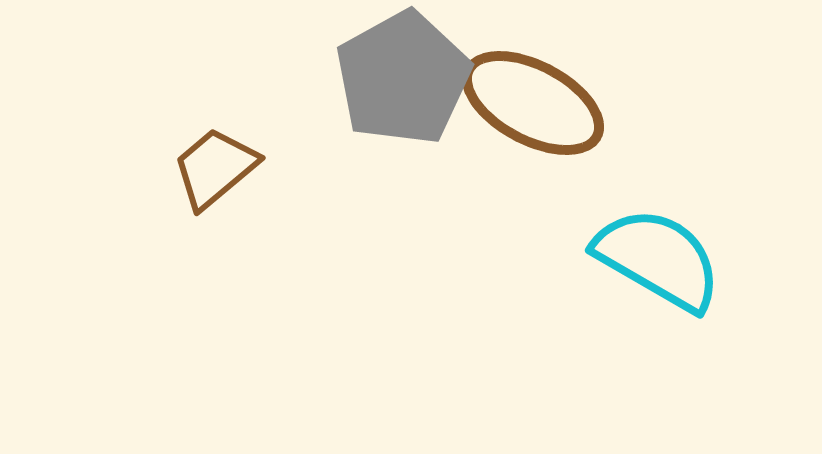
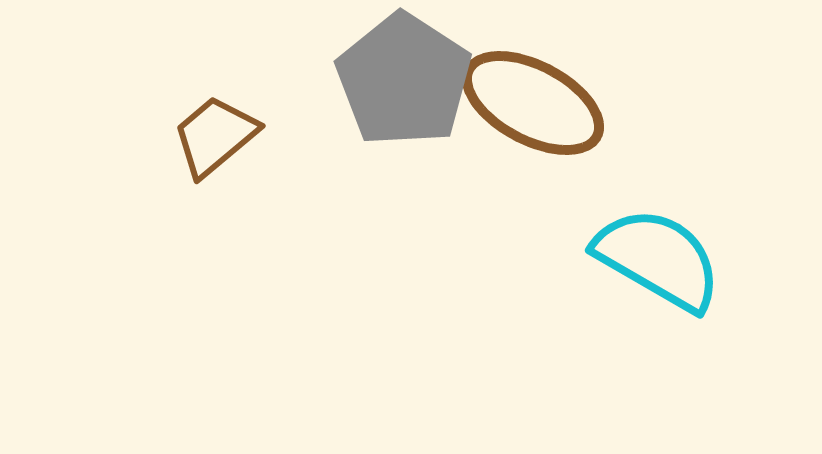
gray pentagon: moved 1 px right, 2 px down; rotated 10 degrees counterclockwise
brown trapezoid: moved 32 px up
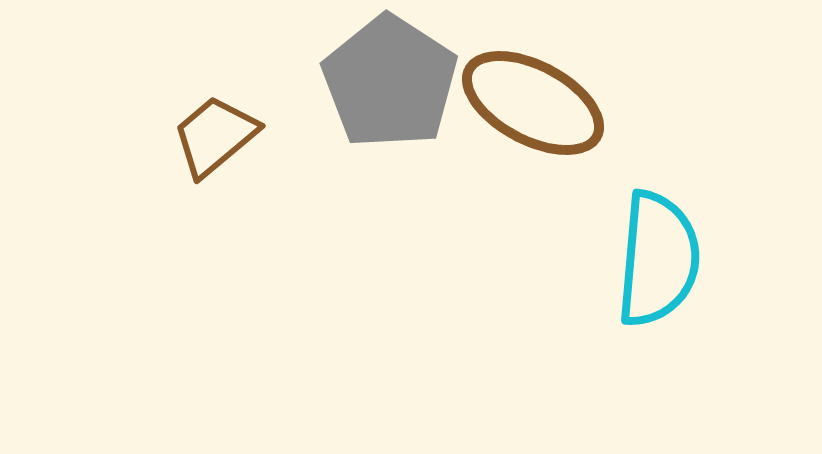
gray pentagon: moved 14 px left, 2 px down
cyan semicircle: rotated 65 degrees clockwise
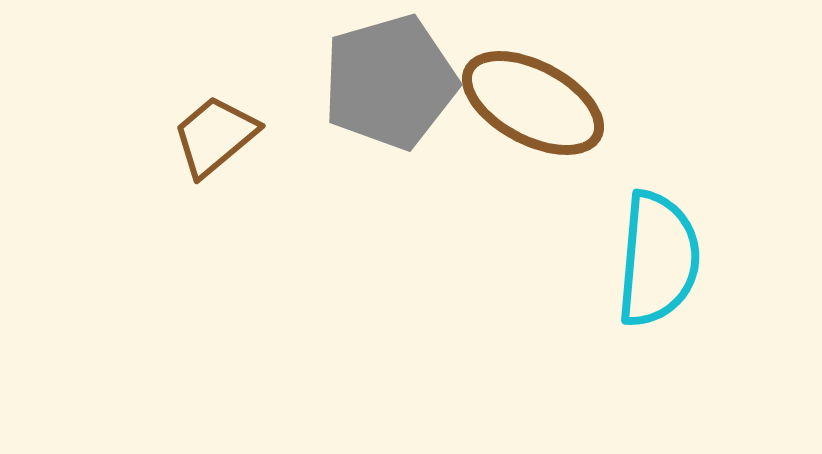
gray pentagon: rotated 23 degrees clockwise
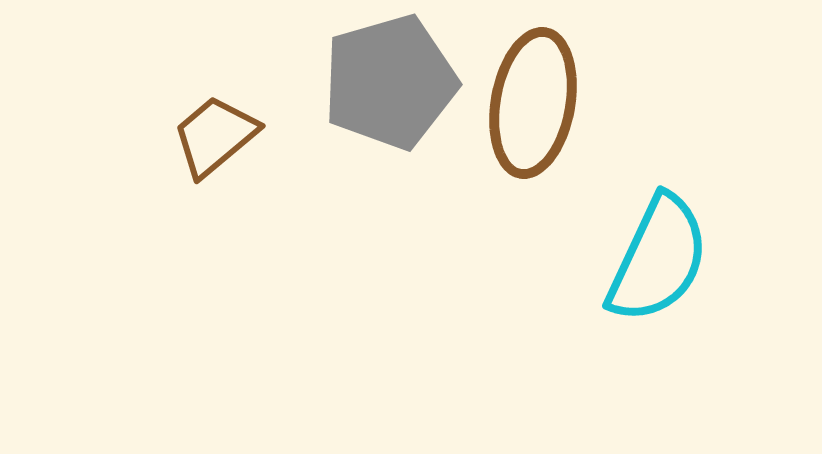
brown ellipse: rotated 72 degrees clockwise
cyan semicircle: rotated 20 degrees clockwise
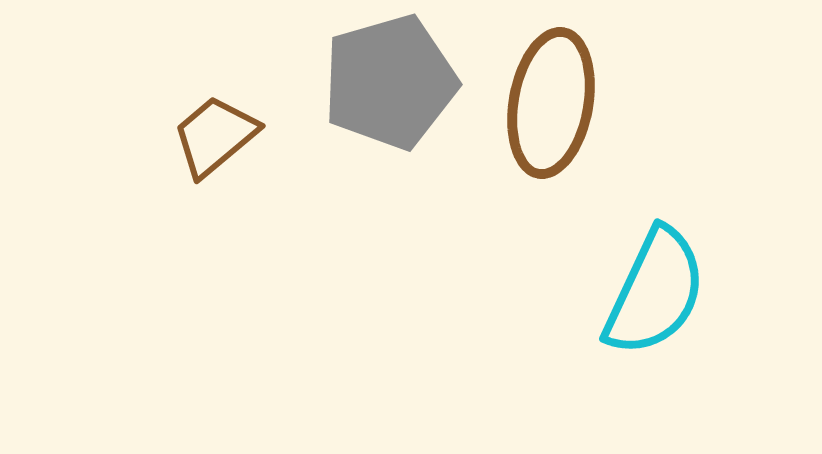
brown ellipse: moved 18 px right
cyan semicircle: moved 3 px left, 33 px down
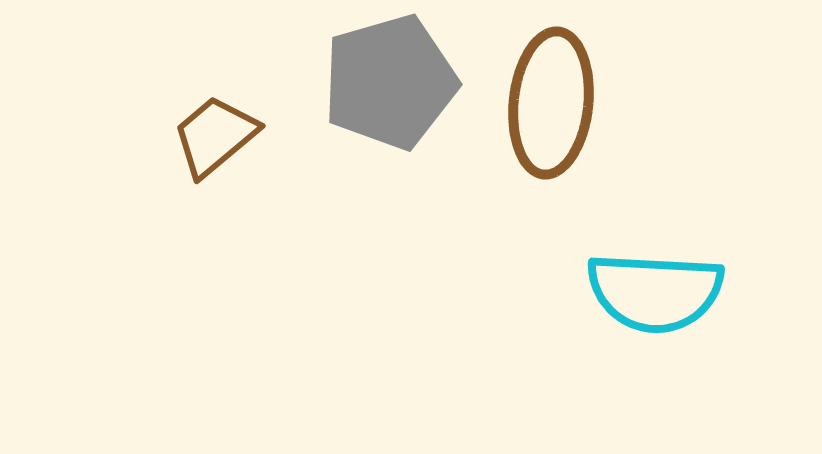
brown ellipse: rotated 4 degrees counterclockwise
cyan semicircle: rotated 68 degrees clockwise
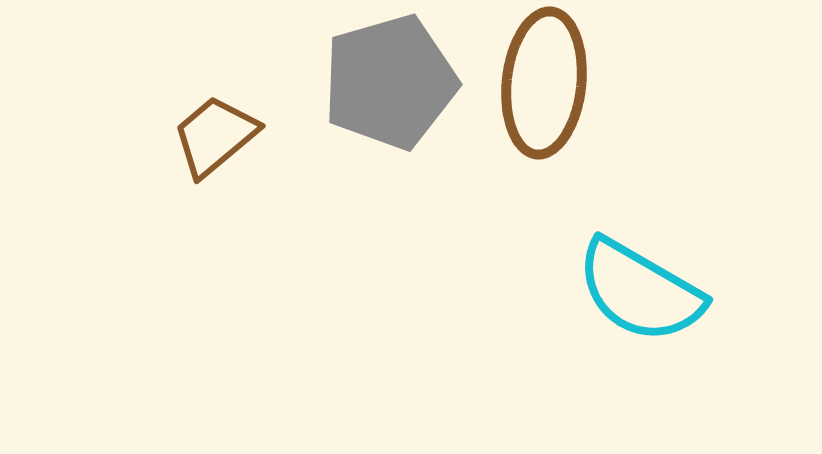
brown ellipse: moved 7 px left, 20 px up
cyan semicircle: moved 15 px left, 1 px up; rotated 27 degrees clockwise
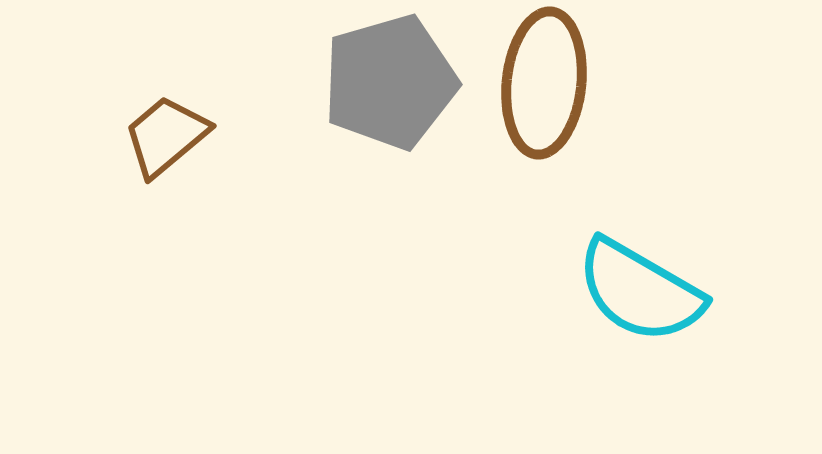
brown trapezoid: moved 49 px left
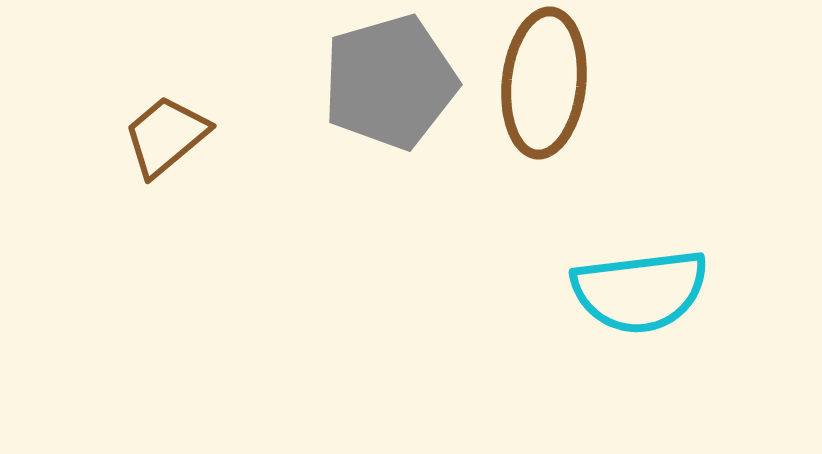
cyan semicircle: rotated 37 degrees counterclockwise
